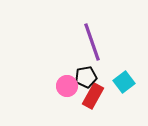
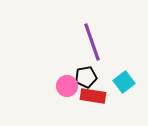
red rectangle: rotated 70 degrees clockwise
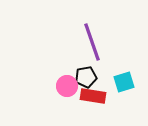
cyan square: rotated 20 degrees clockwise
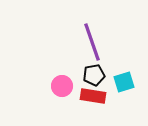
black pentagon: moved 8 px right, 2 px up
pink circle: moved 5 px left
